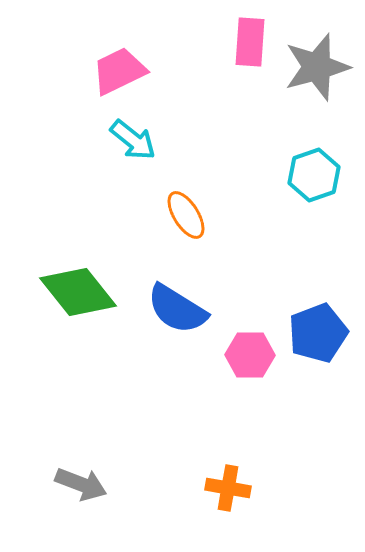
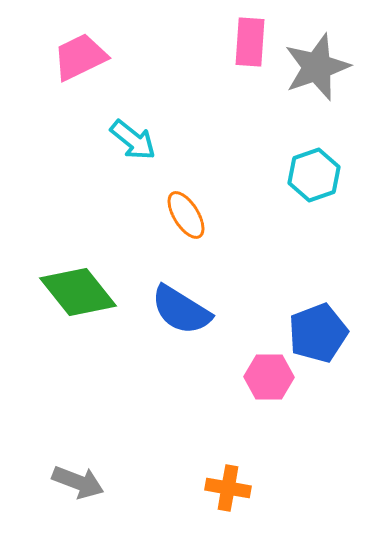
gray star: rotated 4 degrees counterclockwise
pink trapezoid: moved 39 px left, 14 px up
blue semicircle: moved 4 px right, 1 px down
pink hexagon: moved 19 px right, 22 px down
gray arrow: moved 3 px left, 2 px up
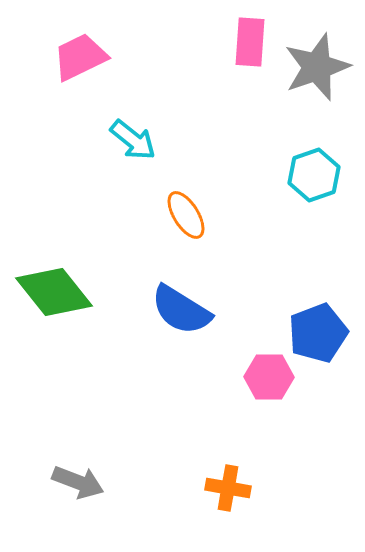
green diamond: moved 24 px left
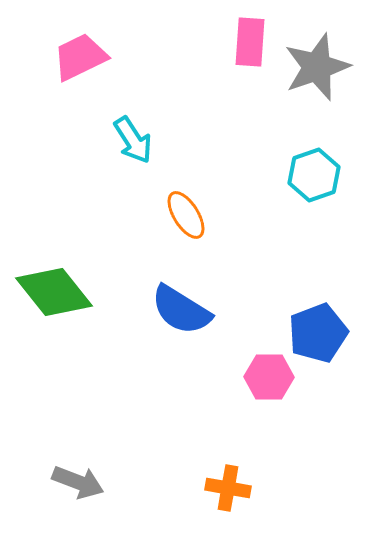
cyan arrow: rotated 18 degrees clockwise
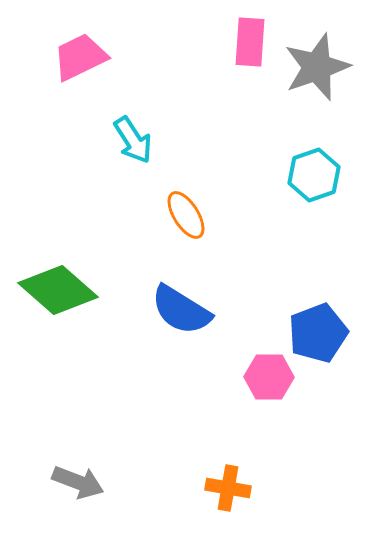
green diamond: moved 4 px right, 2 px up; rotated 10 degrees counterclockwise
